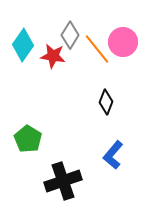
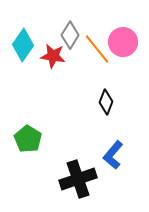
black cross: moved 15 px right, 2 px up
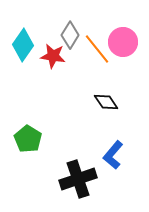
black diamond: rotated 55 degrees counterclockwise
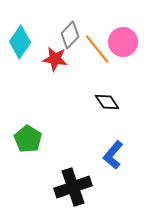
gray diamond: rotated 12 degrees clockwise
cyan diamond: moved 3 px left, 3 px up
red star: moved 2 px right, 3 px down
black diamond: moved 1 px right
black cross: moved 5 px left, 8 px down
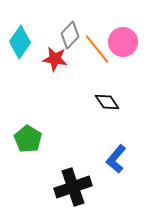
blue L-shape: moved 3 px right, 4 px down
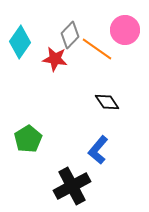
pink circle: moved 2 px right, 12 px up
orange line: rotated 16 degrees counterclockwise
green pentagon: rotated 8 degrees clockwise
blue L-shape: moved 18 px left, 9 px up
black cross: moved 1 px left, 1 px up; rotated 9 degrees counterclockwise
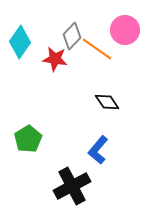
gray diamond: moved 2 px right, 1 px down
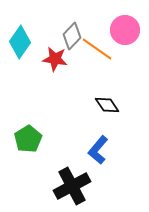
black diamond: moved 3 px down
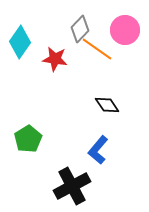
gray diamond: moved 8 px right, 7 px up
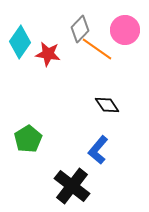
red star: moved 7 px left, 5 px up
black cross: rotated 24 degrees counterclockwise
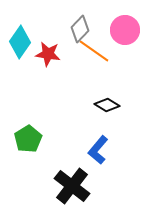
orange line: moved 3 px left, 2 px down
black diamond: rotated 25 degrees counterclockwise
